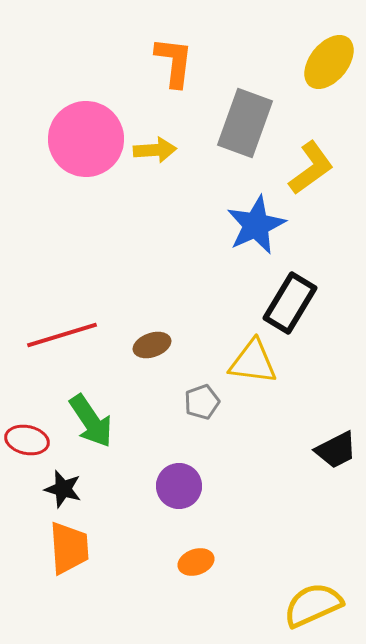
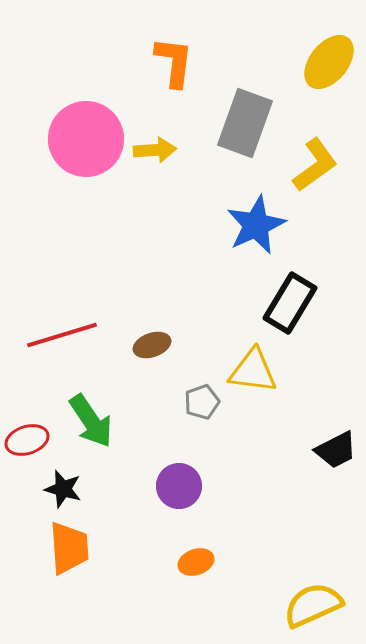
yellow L-shape: moved 4 px right, 3 px up
yellow triangle: moved 9 px down
red ellipse: rotated 30 degrees counterclockwise
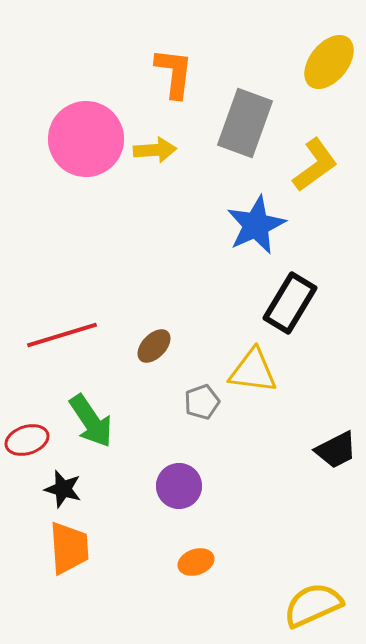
orange L-shape: moved 11 px down
brown ellipse: moved 2 px right, 1 px down; rotated 27 degrees counterclockwise
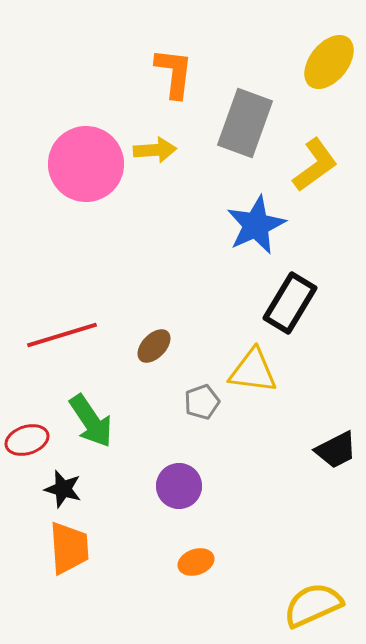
pink circle: moved 25 px down
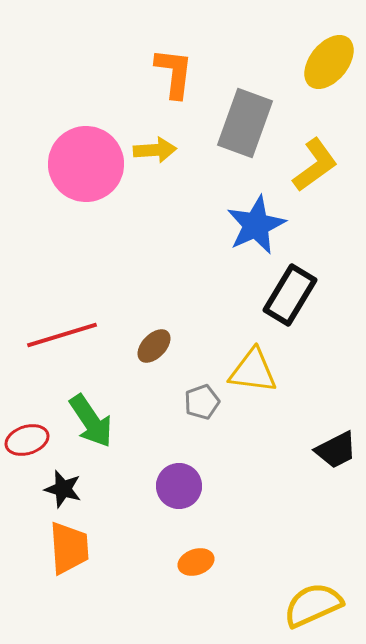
black rectangle: moved 8 px up
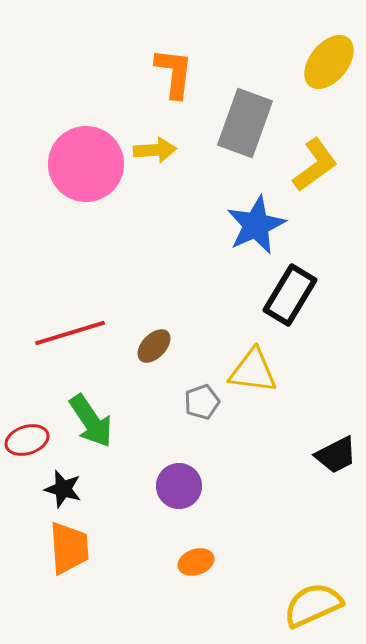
red line: moved 8 px right, 2 px up
black trapezoid: moved 5 px down
